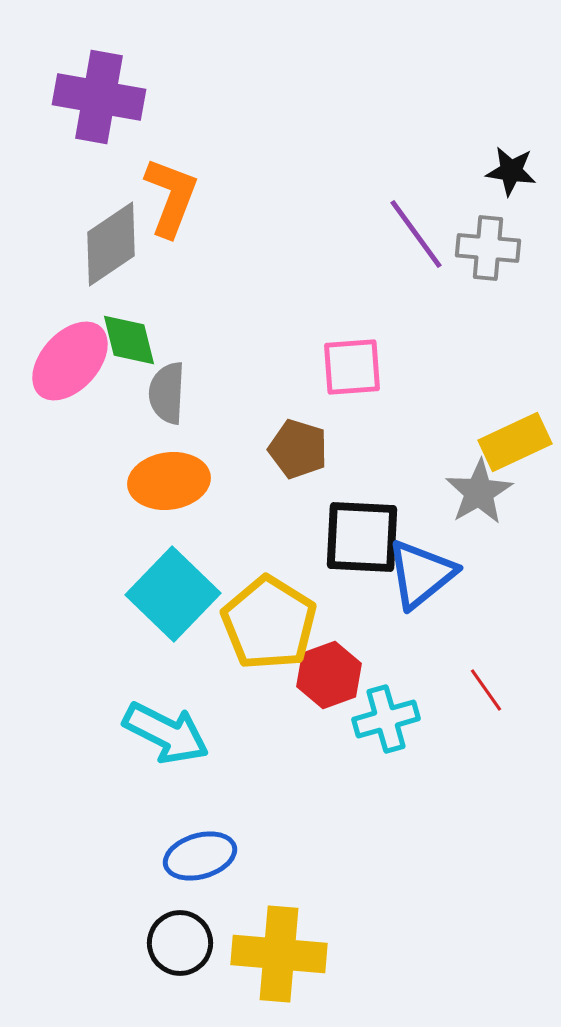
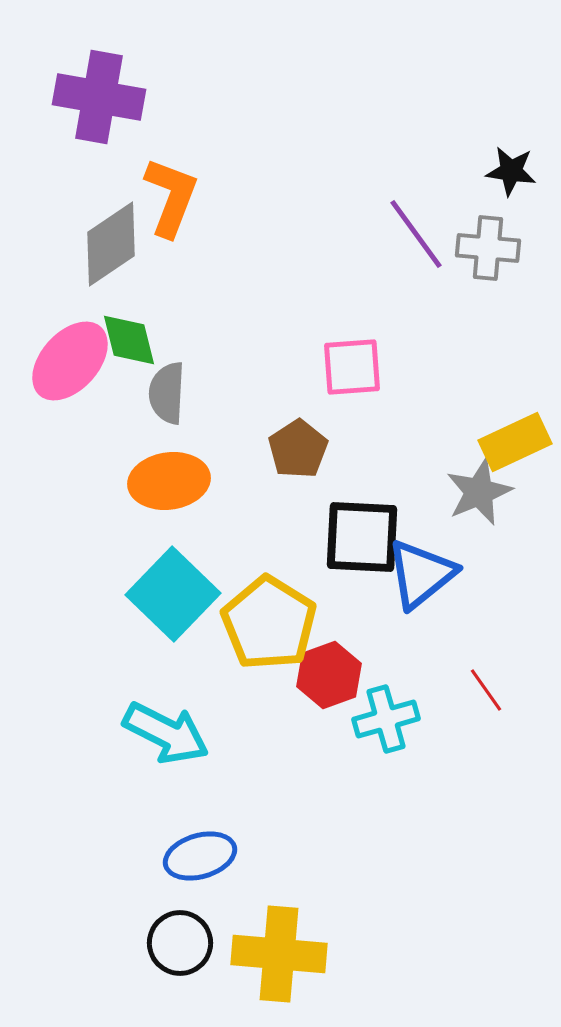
brown pentagon: rotated 22 degrees clockwise
gray star: rotated 8 degrees clockwise
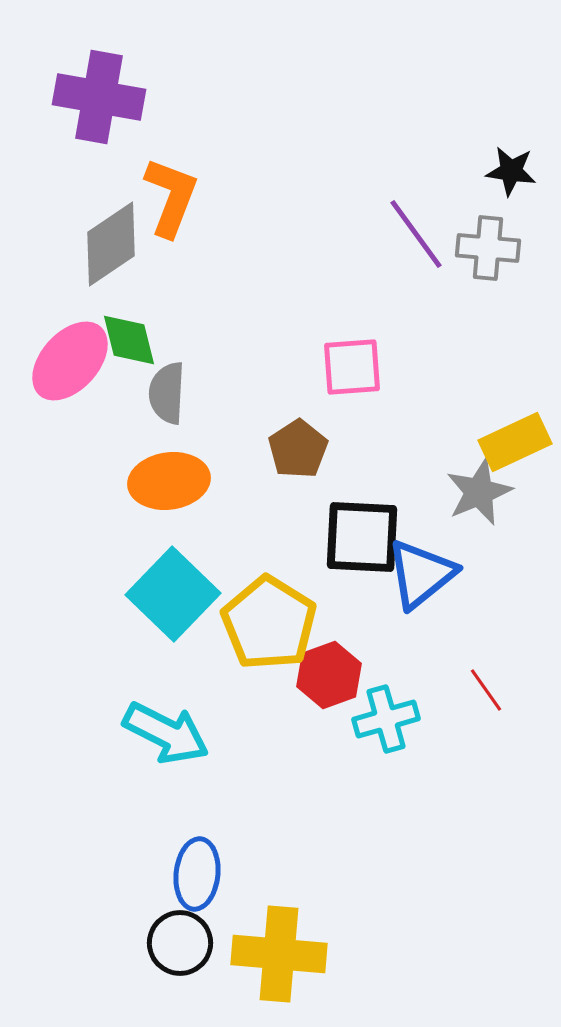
blue ellipse: moved 3 px left, 18 px down; rotated 68 degrees counterclockwise
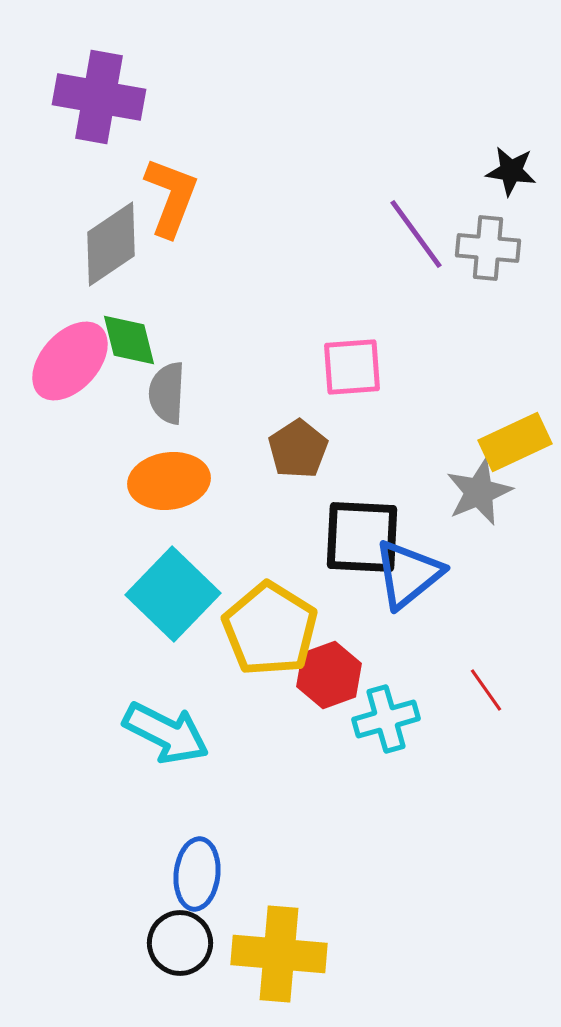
blue triangle: moved 13 px left
yellow pentagon: moved 1 px right, 6 px down
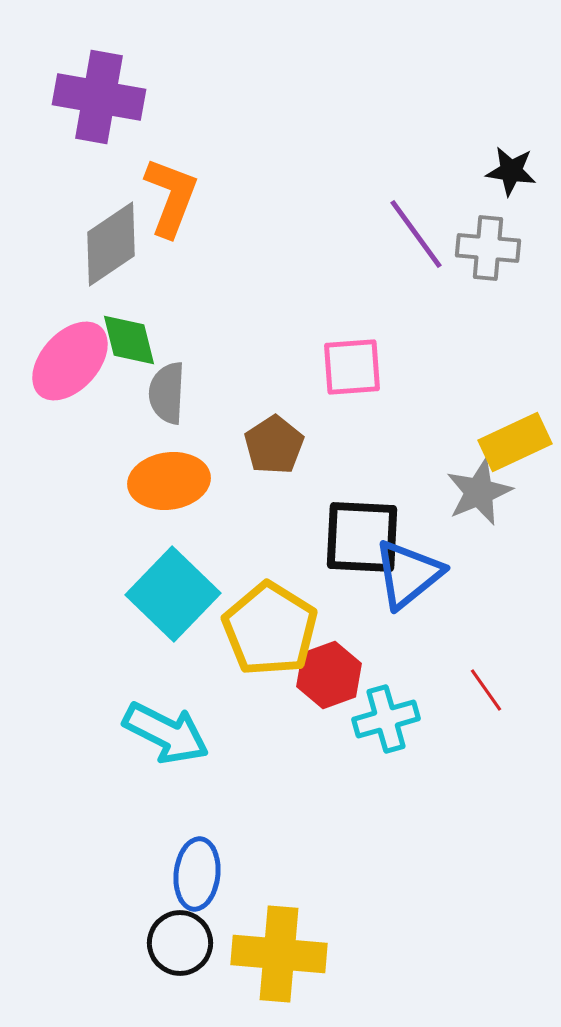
brown pentagon: moved 24 px left, 4 px up
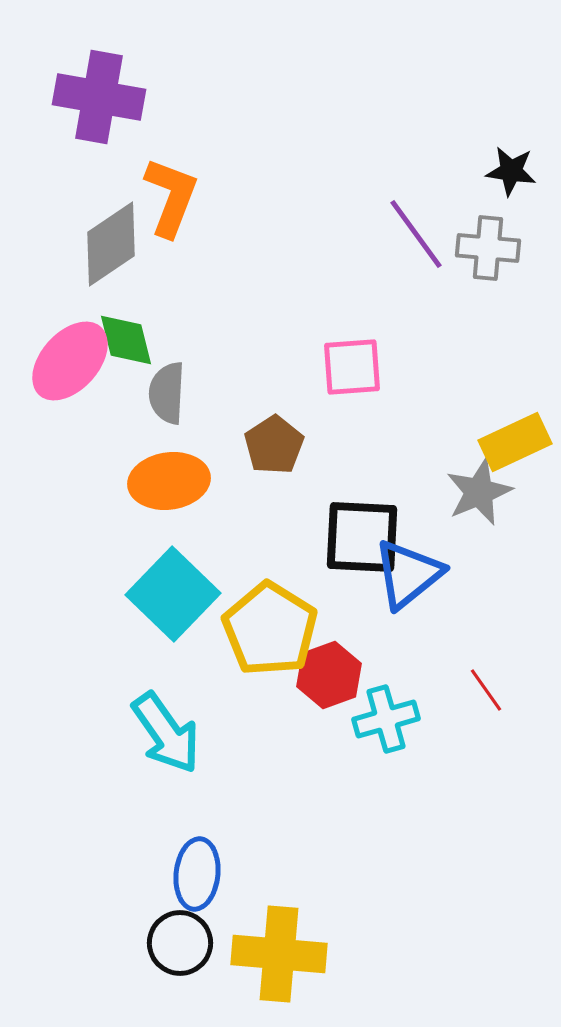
green diamond: moved 3 px left
cyan arrow: rotated 28 degrees clockwise
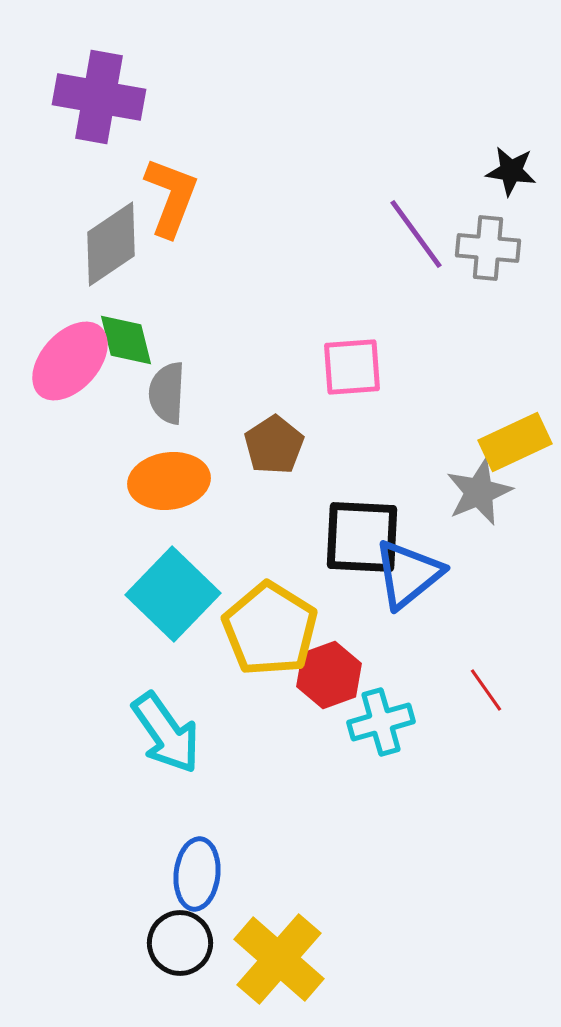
cyan cross: moved 5 px left, 3 px down
yellow cross: moved 5 px down; rotated 36 degrees clockwise
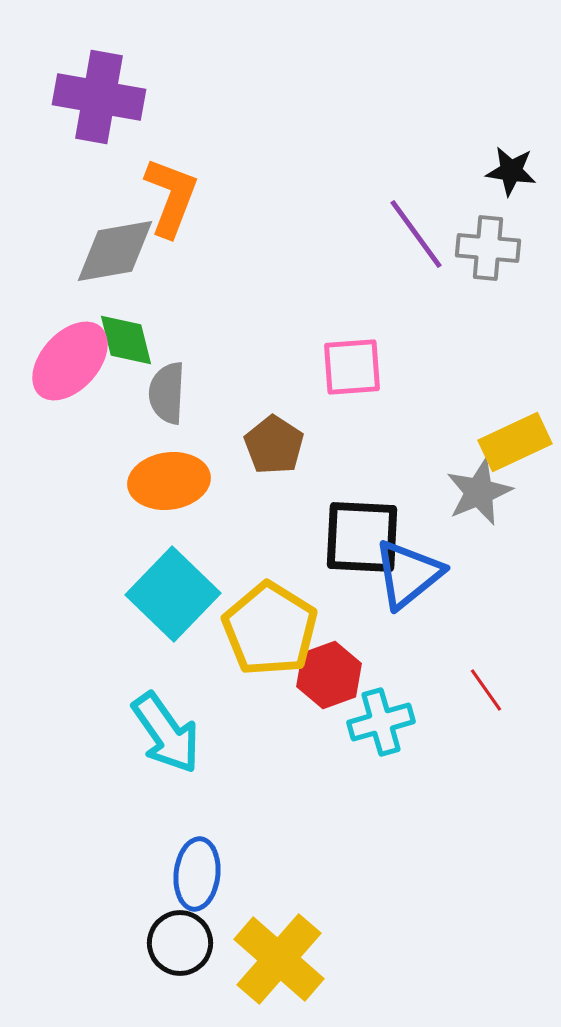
gray diamond: moved 4 px right, 7 px down; rotated 24 degrees clockwise
brown pentagon: rotated 6 degrees counterclockwise
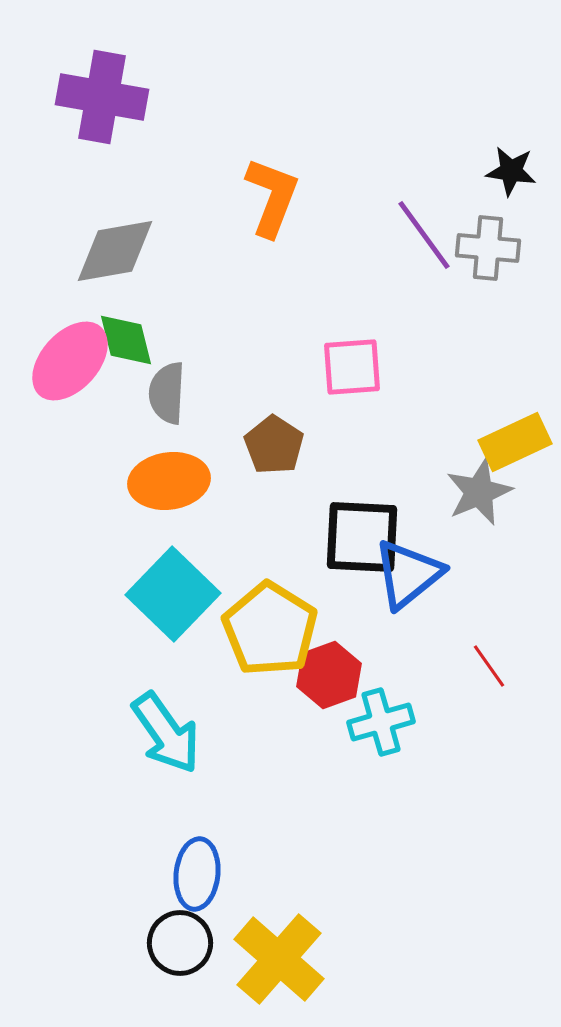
purple cross: moved 3 px right
orange L-shape: moved 101 px right
purple line: moved 8 px right, 1 px down
red line: moved 3 px right, 24 px up
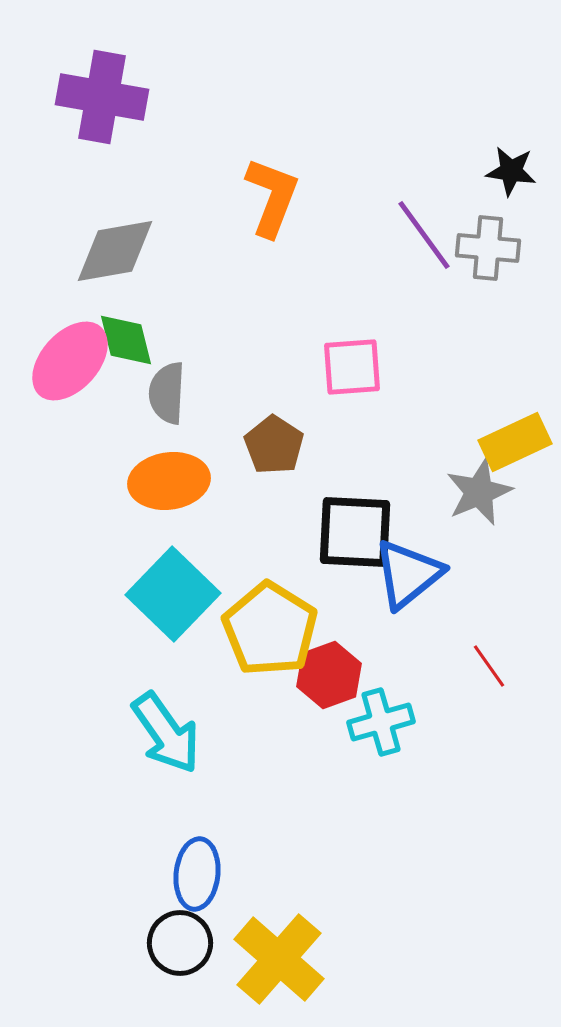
black square: moved 7 px left, 5 px up
